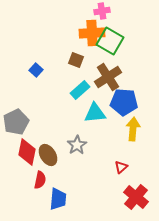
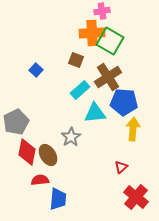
gray star: moved 6 px left, 8 px up
red semicircle: rotated 108 degrees counterclockwise
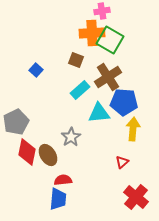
green square: moved 1 px up
cyan triangle: moved 4 px right
red triangle: moved 1 px right, 5 px up
red semicircle: moved 23 px right
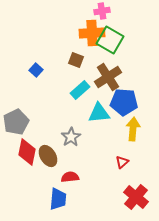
brown ellipse: moved 1 px down
red semicircle: moved 7 px right, 3 px up
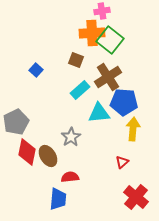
green square: rotated 8 degrees clockwise
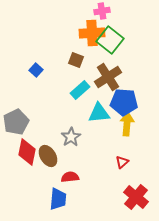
yellow arrow: moved 6 px left, 5 px up
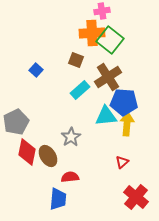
cyan triangle: moved 7 px right, 3 px down
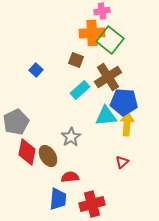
red cross: moved 44 px left, 7 px down; rotated 35 degrees clockwise
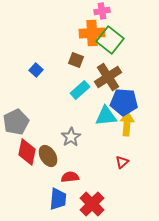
red cross: rotated 30 degrees counterclockwise
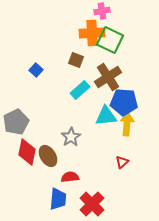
green square: rotated 12 degrees counterclockwise
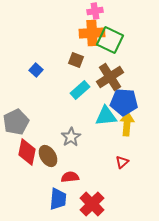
pink cross: moved 7 px left
brown cross: moved 2 px right
